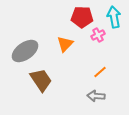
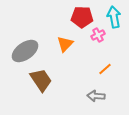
orange line: moved 5 px right, 3 px up
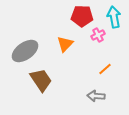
red pentagon: moved 1 px up
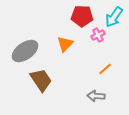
cyan arrow: rotated 135 degrees counterclockwise
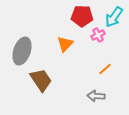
gray ellipse: moved 3 px left; rotated 36 degrees counterclockwise
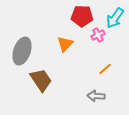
cyan arrow: moved 1 px right, 1 px down
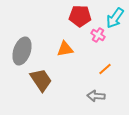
red pentagon: moved 2 px left
pink cross: rotated 32 degrees counterclockwise
orange triangle: moved 5 px down; rotated 36 degrees clockwise
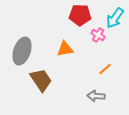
red pentagon: moved 1 px up
